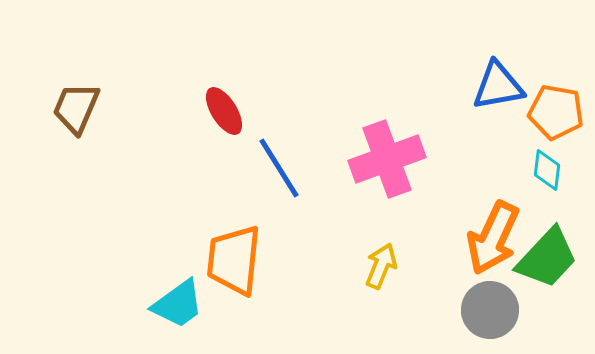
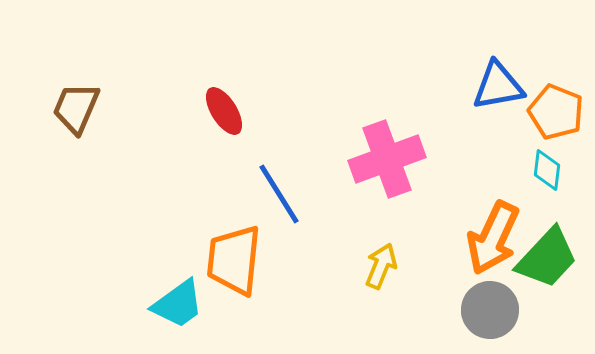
orange pentagon: rotated 12 degrees clockwise
blue line: moved 26 px down
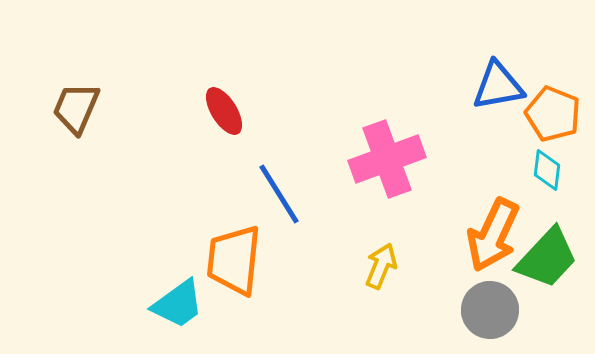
orange pentagon: moved 3 px left, 2 px down
orange arrow: moved 3 px up
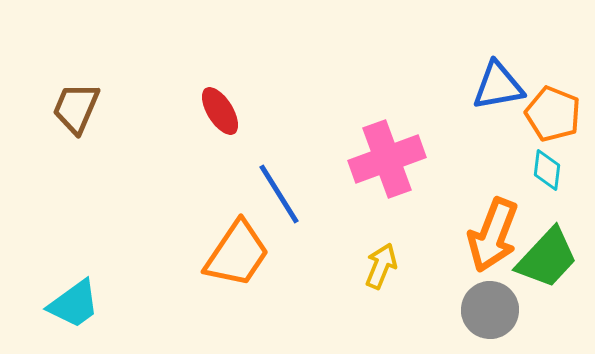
red ellipse: moved 4 px left
orange arrow: rotated 4 degrees counterclockwise
orange trapezoid: moved 3 px right, 6 px up; rotated 152 degrees counterclockwise
cyan trapezoid: moved 104 px left
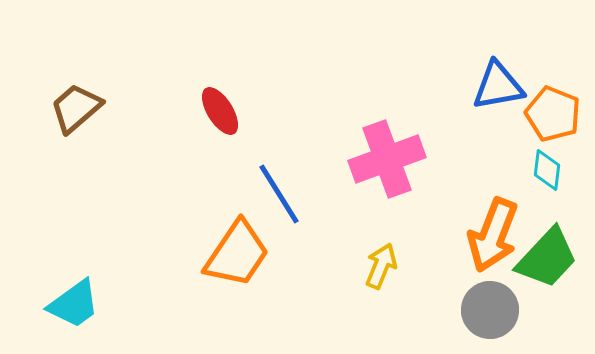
brown trapezoid: rotated 26 degrees clockwise
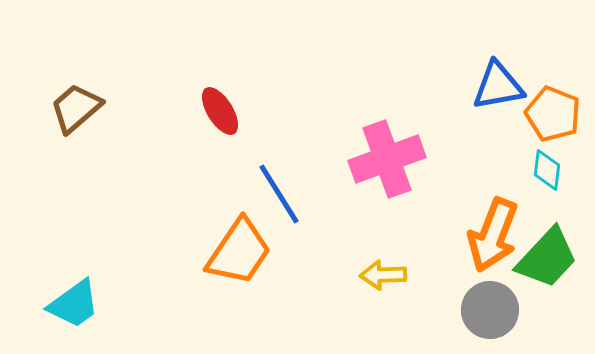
orange trapezoid: moved 2 px right, 2 px up
yellow arrow: moved 2 px right, 9 px down; rotated 114 degrees counterclockwise
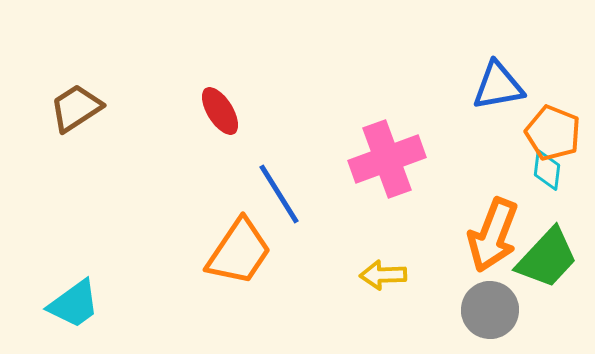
brown trapezoid: rotated 8 degrees clockwise
orange pentagon: moved 19 px down
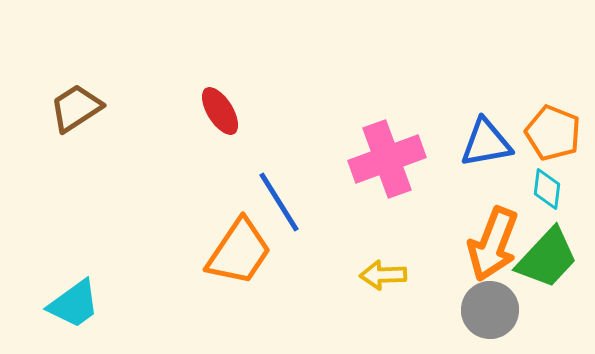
blue triangle: moved 12 px left, 57 px down
cyan diamond: moved 19 px down
blue line: moved 8 px down
orange arrow: moved 9 px down
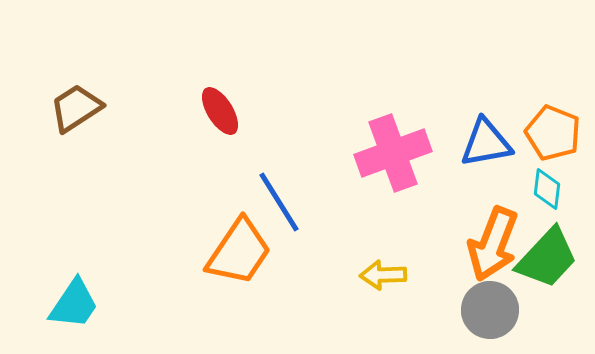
pink cross: moved 6 px right, 6 px up
cyan trapezoid: rotated 20 degrees counterclockwise
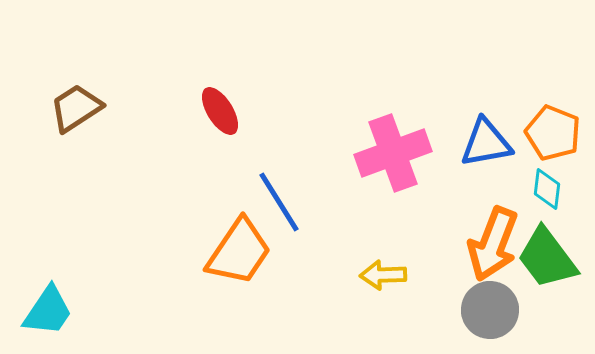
green trapezoid: rotated 100 degrees clockwise
cyan trapezoid: moved 26 px left, 7 px down
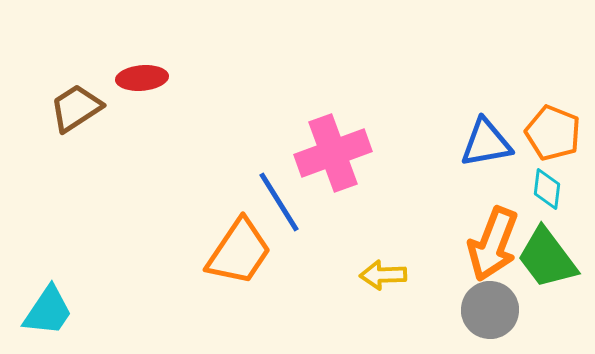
red ellipse: moved 78 px left, 33 px up; rotated 63 degrees counterclockwise
pink cross: moved 60 px left
